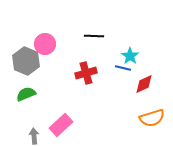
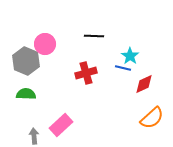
green semicircle: rotated 24 degrees clockwise
orange semicircle: rotated 25 degrees counterclockwise
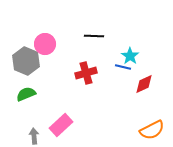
blue line: moved 1 px up
green semicircle: rotated 24 degrees counterclockwise
orange semicircle: moved 12 px down; rotated 15 degrees clockwise
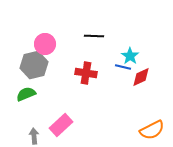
gray hexagon: moved 8 px right, 4 px down; rotated 24 degrees clockwise
red cross: rotated 25 degrees clockwise
red diamond: moved 3 px left, 7 px up
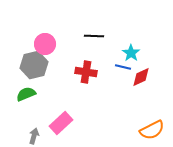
cyan star: moved 1 px right, 3 px up
red cross: moved 1 px up
pink rectangle: moved 2 px up
gray arrow: rotated 21 degrees clockwise
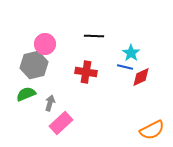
blue line: moved 2 px right
gray arrow: moved 16 px right, 33 px up
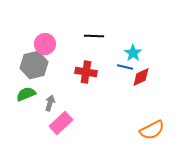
cyan star: moved 2 px right
